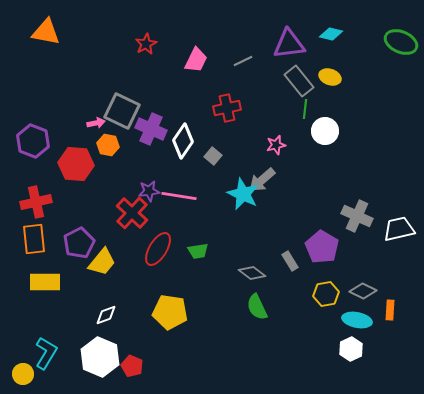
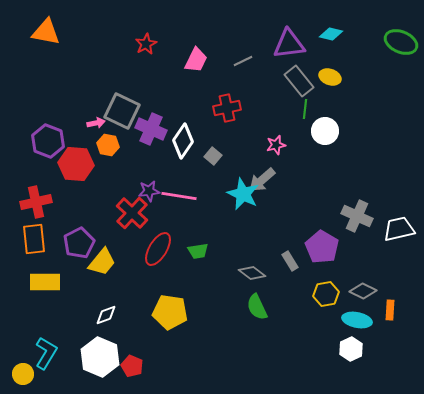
purple hexagon at (33, 141): moved 15 px right
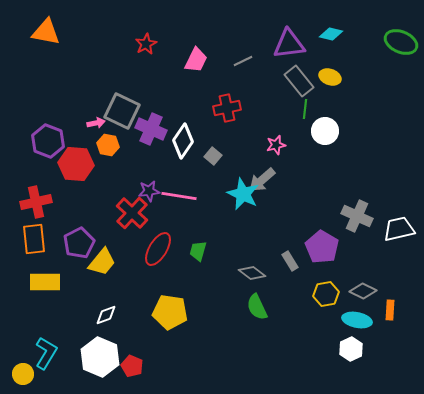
green trapezoid at (198, 251): rotated 115 degrees clockwise
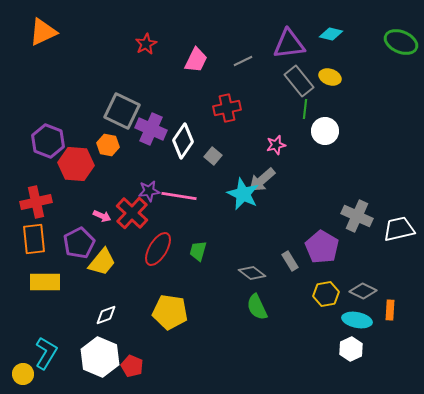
orange triangle at (46, 32): moved 3 px left; rotated 36 degrees counterclockwise
pink arrow at (96, 123): moved 6 px right, 93 px down; rotated 36 degrees clockwise
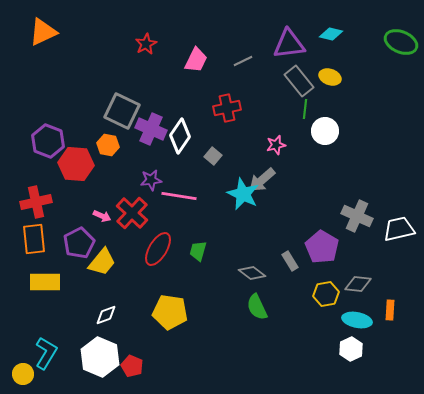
white diamond at (183, 141): moved 3 px left, 5 px up
purple star at (149, 191): moved 2 px right, 11 px up
gray diamond at (363, 291): moved 5 px left, 7 px up; rotated 20 degrees counterclockwise
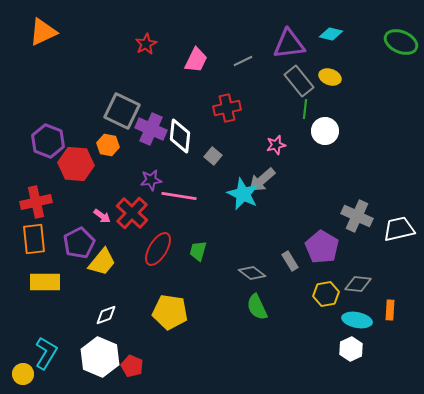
white diamond at (180, 136): rotated 28 degrees counterclockwise
pink arrow at (102, 216): rotated 12 degrees clockwise
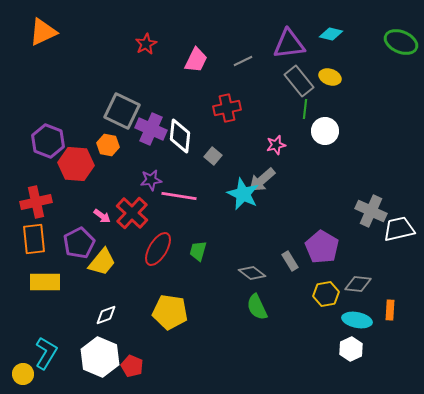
gray cross at (357, 216): moved 14 px right, 5 px up
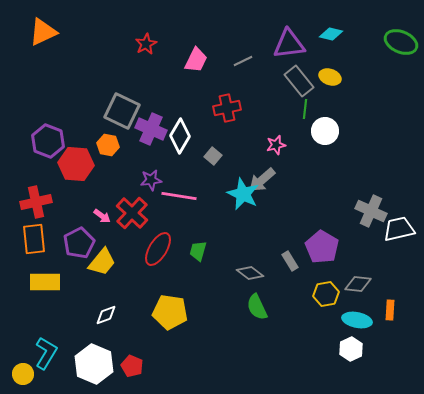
white diamond at (180, 136): rotated 24 degrees clockwise
gray diamond at (252, 273): moved 2 px left
white hexagon at (100, 357): moved 6 px left, 7 px down
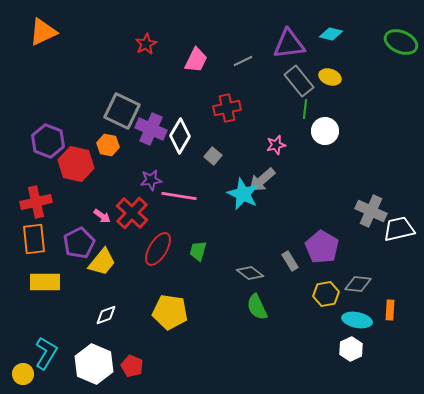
red hexagon at (76, 164): rotated 8 degrees clockwise
